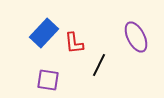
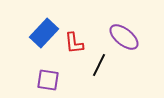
purple ellipse: moved 12 px left; rotated 24 degrees counterclockwise
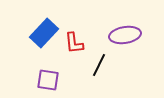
purple ellipse: moved 1 px right, 2 px up; rotated 48 degrees counterclockwise
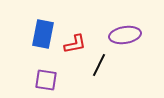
blue rectangle: moved 1 px left, 1 px down; rotated 32 degrees counterclockwise
red L-shape: moved 1 px right, 1 px down; rotated 95 degrees counterclockwise
purple square: moved 2 px left
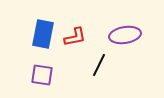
red L-shape: moved 7 px up
purple square: moved 4 px left, 5 px up
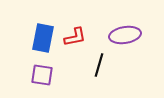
blue rectangle: moved 4 px down
black line: rotated 10 degrees counterclockwise
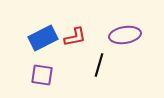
blue rectangle: rotated 52 degrees clockwise
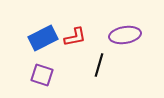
purple square: rotated 10 degrees clockwise
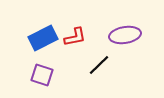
black line: rotated 30 degrees clockwise
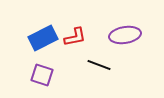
black line: rotated 65 degrees clockwise
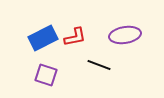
purple square: moved 4 px right
